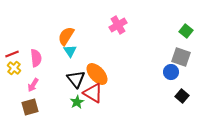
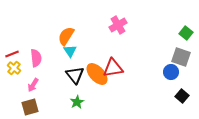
green square: moved 2 px down
black triangle: moved 1 px left, 4 px up
red triangle: moved 20 px right, 25 px up; rotated 40 degrees counterclockwise
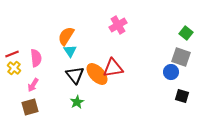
black square: rotated 24 degrees counterclockwise
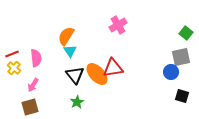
gray square: rotated 30 degrees counterclockwise
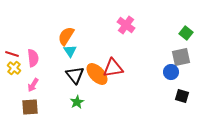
pink cross: moved 8 px right; rotated 24 degrees counterclockwise
red line: rotated 40 degrees clockwise
pink semicircle: moved 3 px left
brown square: rotated 12 degrees clockwise
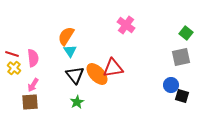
blue circle: moved 13 px down
brown square: moved 5 px up
